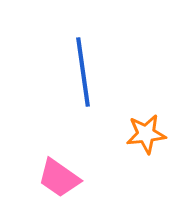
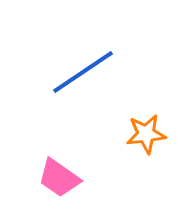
blue line: rotated 64 degrees clockwise
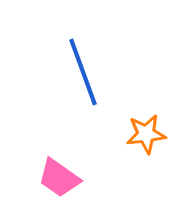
blue line: rotated 76 degrees counterclockwise
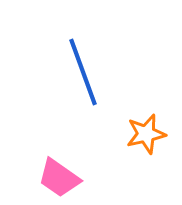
orange star: rotated 6 degrees counterclockwise
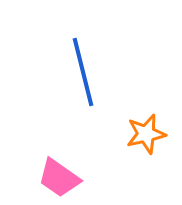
blue line: rotated 6 degrees clockwise
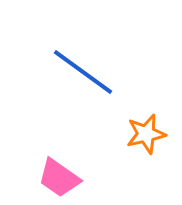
blue line: rotated 40 degrees counterclockwise
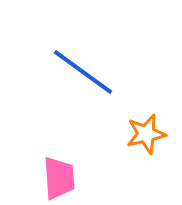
pink trapezoid: rotated 129 degrees counterclockwise
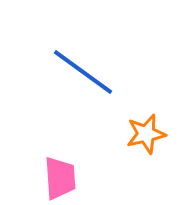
pink trapezoid: moved 1 px right
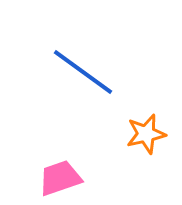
pink trapezoid: rotated 105 degrees counterclockwise
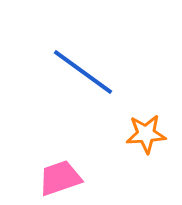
orange star: rotated 9 degrees clockwise
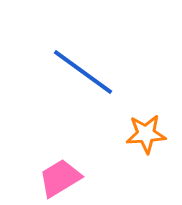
pink trapezoid: rotated 12 degrees counterclockwise
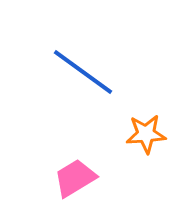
pink trapezoid: moved 15 px right
